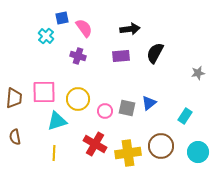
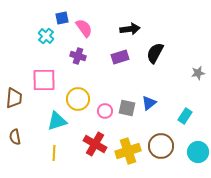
purple rectangle: moved 1 px left, 1 px down; rotated 12 degrees counterclockwise
pink square: moved 12 px up
yellow cross: moved 2 px up; rotated 10 degrees counterclockwise
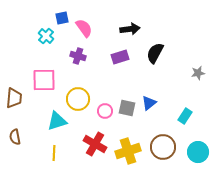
brown circle: moved 2 px right, 1 px down
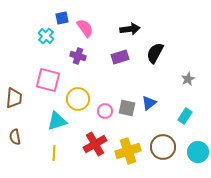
pink semicircle: moved 1 px right
gray star: moved 10 px left, 6 px down; rotated 16 degrees counterclockwise
pink square: moved 4 px right; rotated 15 degrees clockwise
red cross: rotated 30 degrees clockwise
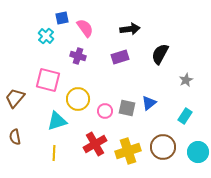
black semicircle: moved 5 px right, 1 px down
gray star: moved 2 px left, 1 px down
brown trapezoid: moved 1 px right; rotated 145 degrees counterclockwise
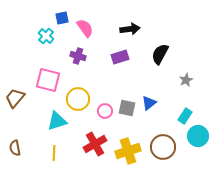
brown semicircle: moved 11 px down
cyan circle: moved 16 px up
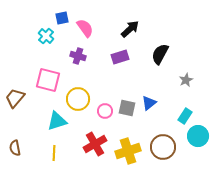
black arrow: rotated 36 degrees counterclockwise
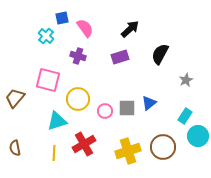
gray square: rotated 12 degrees counterclockwise
red cross: moved 11 px left
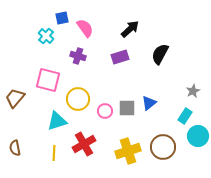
gray star: moved 7 px right, 11 px down
